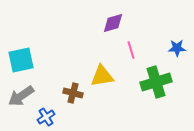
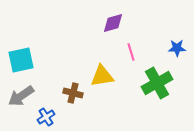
pink line: moved 2 px down
green cross: moved 1 px right, 1 px down; rotated 12 degrees counterclockwise
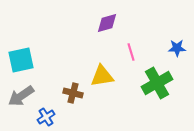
purple diamond: moved 6 px left
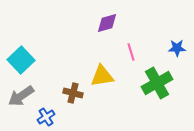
cyan square: rotated 32 degrees counterclockwise
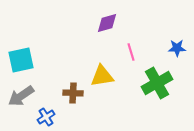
cyan square: rotated 32 degrees clockwise
brown cross: rotated 12 degrees counterclockwise
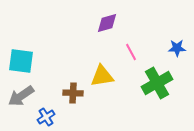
pink line: rotated 12 degrees counterclockwise
cyan square: moved 1 px down; rotated 20 degrees clockwise
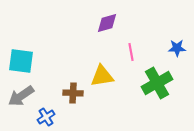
pink line: rotated 18 degrees clockwise
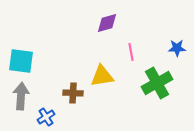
gray arrow: rotated 128 degrees clockwise
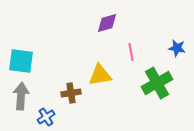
blue star: rotated 12 degrees clockwise
yellow triangle: moved 2 px left, 1 px up
brown cross: moved 2 px left; rotated 12 degrees counterclockwise
